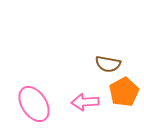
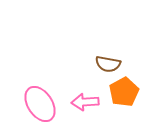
pink ellipse: moved 6 px right
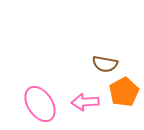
brown semicircle: moved 3 px left
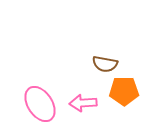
orange pentagon: moved 1 px up; rotated 28 degrees clockwise
pink arrow: moved 2 px left, 1 px down
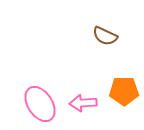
brown semicircle: moved 28 px up; rotated 15 degrees clockwise
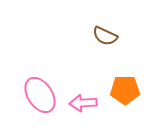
orange pentagon: moved 1 px right, 1 px up
pink ellipse: moved 9 px up
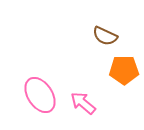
orange pentagon: moved 1 px left, 20 px up
pink arrow: rotated 44 degrees clockwise
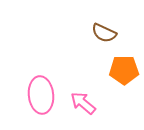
brown semicircle: moved 1 px left, 3 px up
pink ellipse: moved 1 px right; rotated 27 degrees clockwise
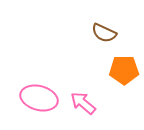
pink ellipse: moved 2 px left, 3 px down; rotated 69 degrees counterclockwise
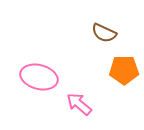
pink ellipse: moved 21 px up
pink arrow: moved 4 px left, 1 px down
